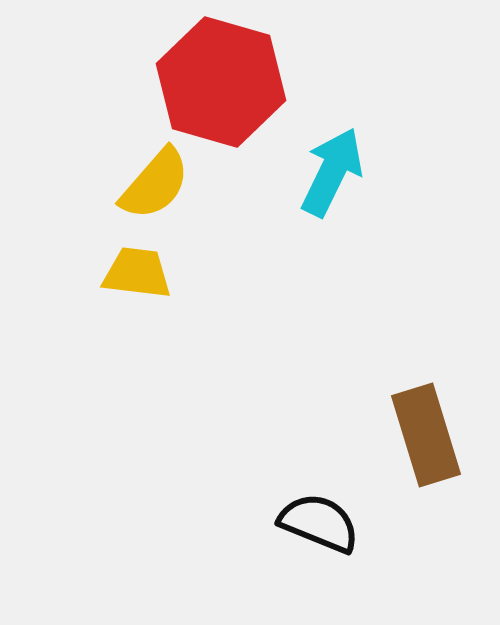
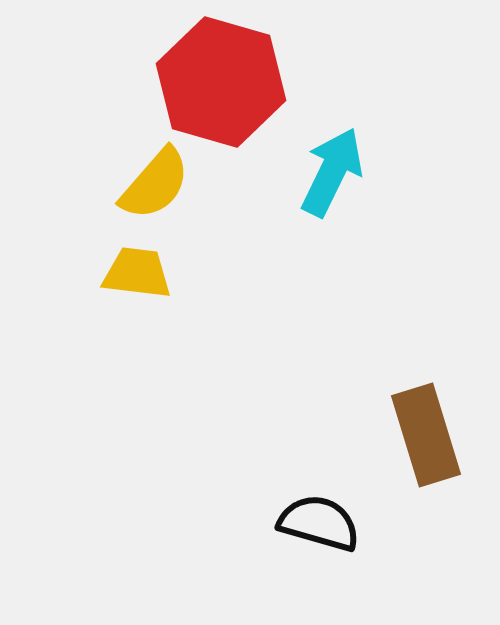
black semicircle: rotated 6 degrees counterclockwise
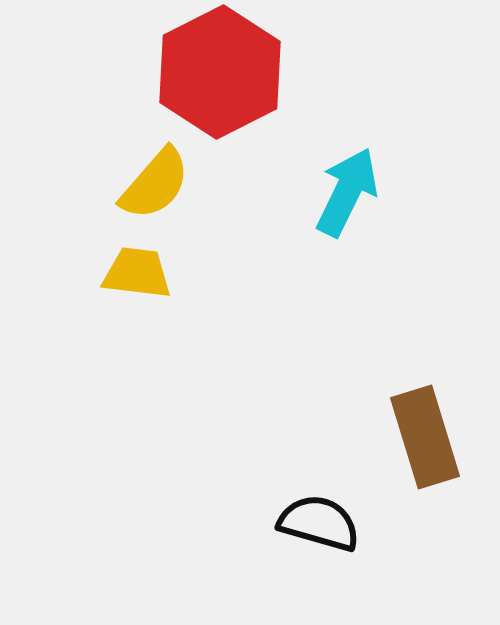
red hexagon: moved 1 px left, 10 px up; rotated 17 degrees clockwise
cyan arrow: moved 15 px right, 20 px down
brown rectangle: moved 1 px left, 2 px down
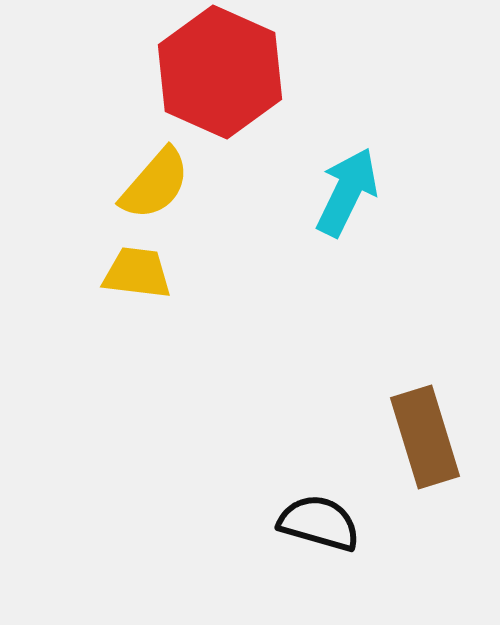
red hexagon: rotated 9 degrees counterclockwise
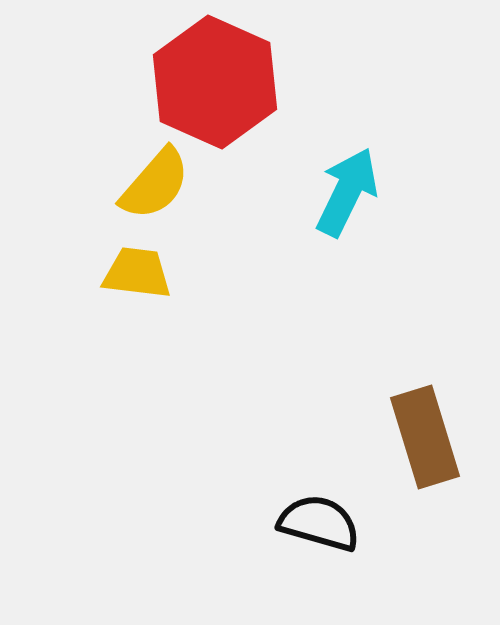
red hexagon: moved 5 px left, 10 px down
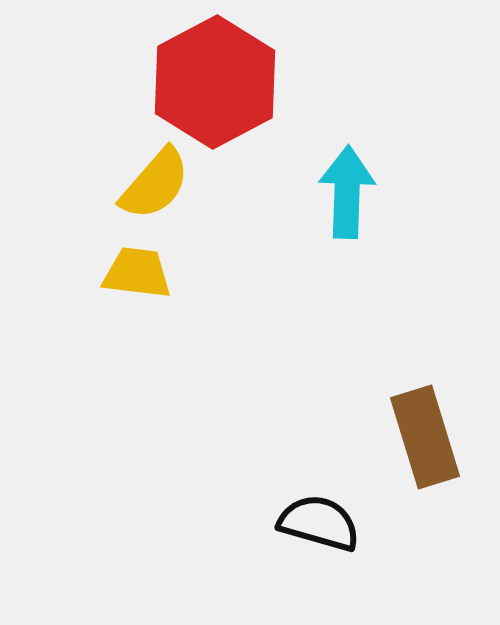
red hexagon: rotated 8 degrees clockwise
cyan arrow: rotated 24 degrees counterclockwise
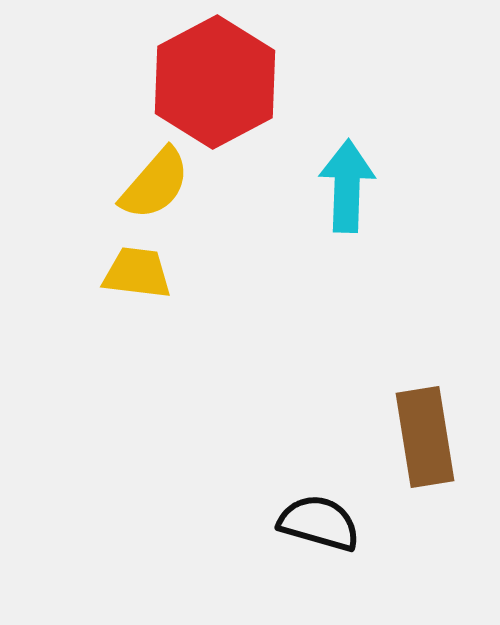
cyan arrow: moved 6 px up
brown rectangle: rotated 8 degrees clockwise
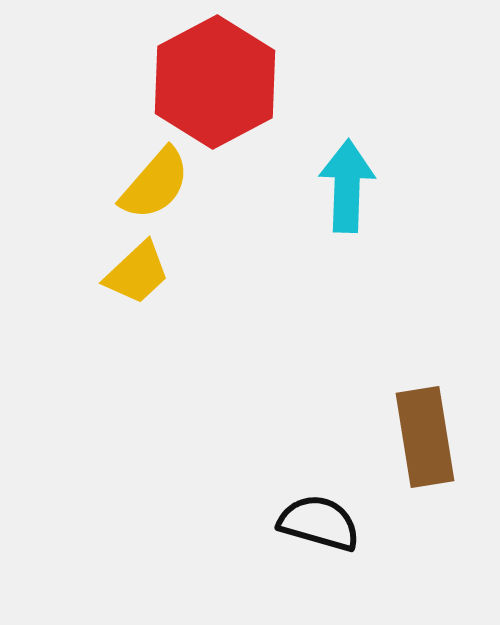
yellow trapezoid: rotated 130 degrees clockwise
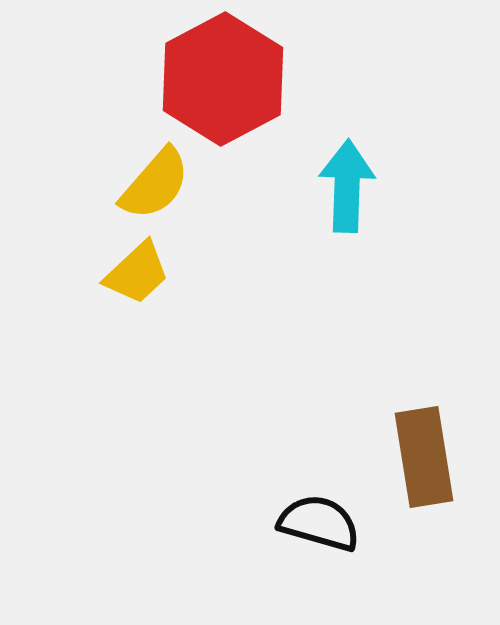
red hexagon: moved 8 px right, 3 px up
brown rectangle: moved 1 px left, 20 px down
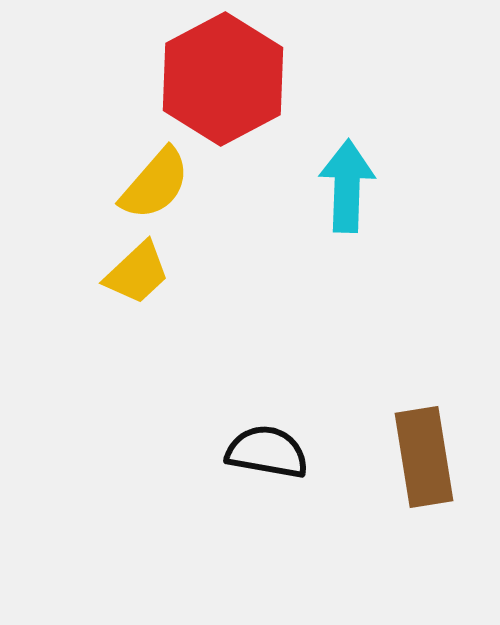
black semicircle: moved 52 px left, 71 px up; rotated 6 degrees counterclockwise
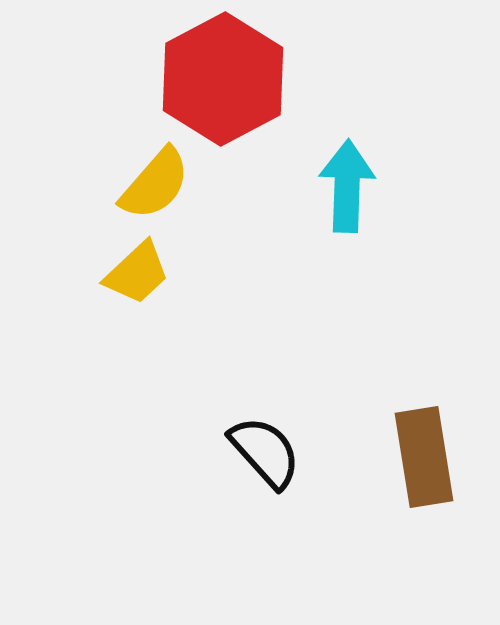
black semicircle: moved 2 px left; rotated 38 degrees clockwise
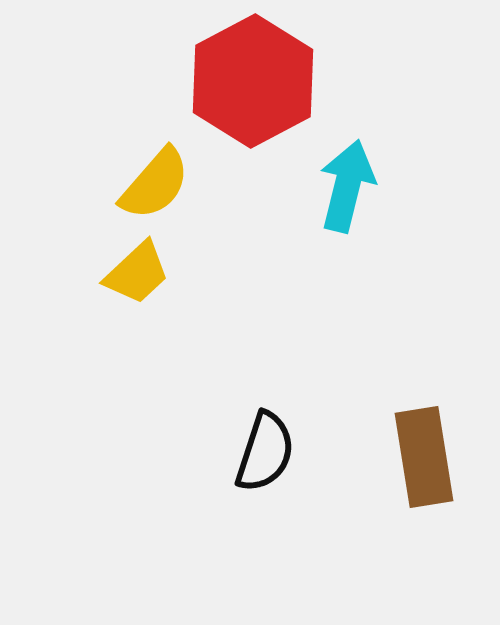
red hexagon: moved 30 px right, 2 px down
cyan arrow: rotated 12 degrees clockwise
black semicircle: rotated 60 degrees clockwise
